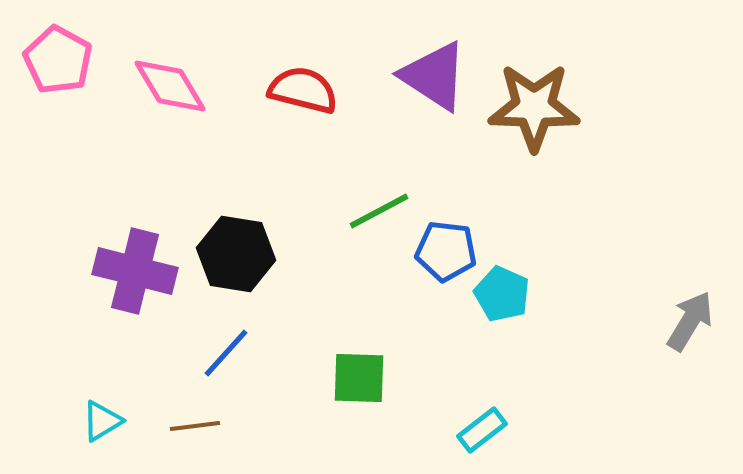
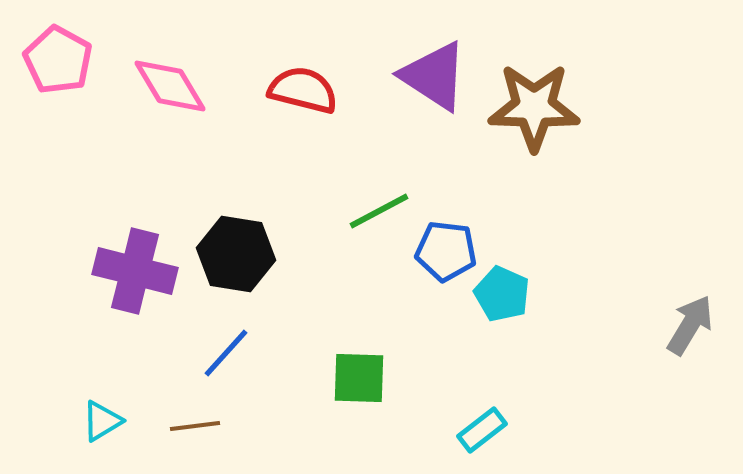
gray arrow: moved 4 px down
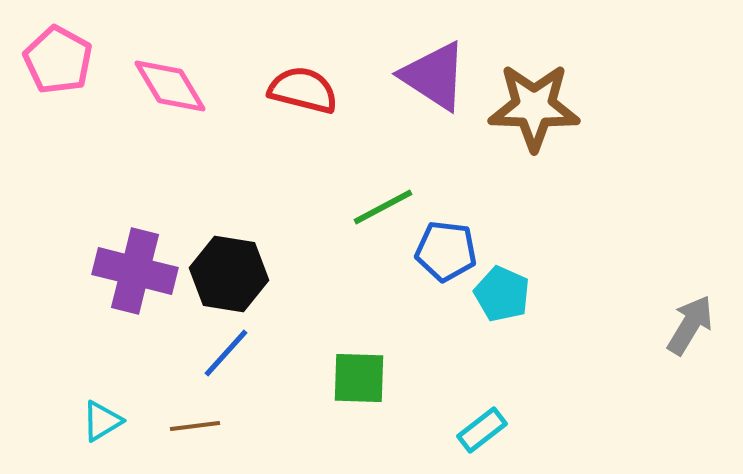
green line: moved 4 px right, 4 px up
black hexagon: moved 7 px left, 20 px down
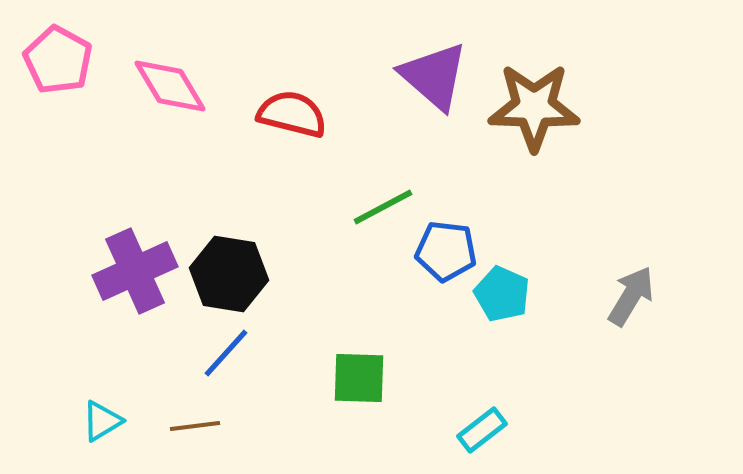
purple triangle: rotated 8 degrees clockwise
red semicircle: moved 11 px left, 24 px down
purple cross: rotated 38 degrees counterclockwise
gray arrow: moved 59 px left, 29 px up
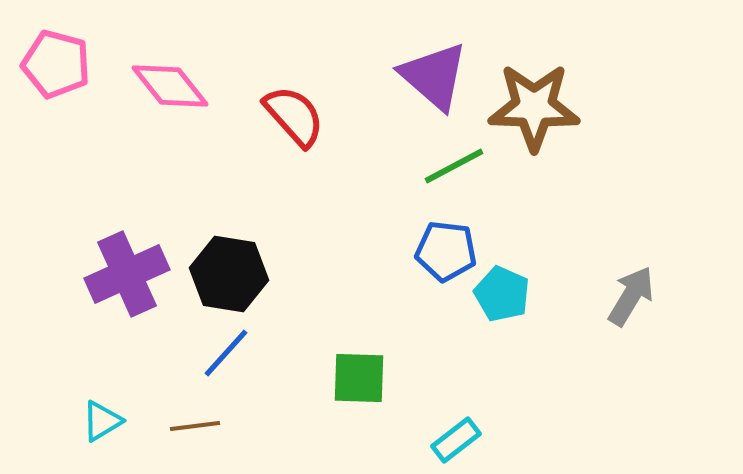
pink pentagon: moved 2 px left, 4 px down; rotated 14 degrees counterclockwise
pink diamond: rotated 8 degrees counterclockwise
red semicircle: moved 2 px right, 2 px down; rotated 34 degrees clockwise
green line: moved 71 px right, 41 px up
purple cross: moved 8 px left, 3 px down
cyan rectangle: moved 26 px left, 10 px down
